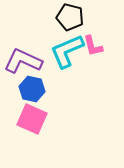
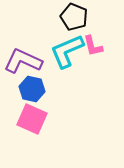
black pentagon: moved 4 px right; rotated 8 degrees clockwise
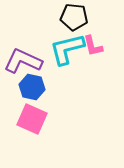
black pentagon: rotated 16 degrees counterclockwise
cyan L-shape: moved 2 px up; rotated 9 degrees clockwise
blue hexagon: moved 2 px up
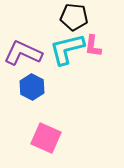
pink L-shape: rotated 20 degrees clockwise
purple L-shape: moved 8 px up
blue hexagon: rotated 15 degrees clockwise
pink square: moved 14 px right, 19 px down
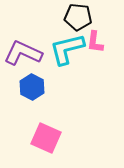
black pentagon: moved 4 px right
pink L-shape: moved 2 px right, 4 px up
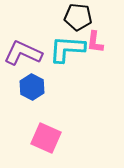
cyan L-shape: rotated 18 degrees clockwise
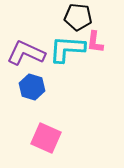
purple L-shape: moved 3 px right
blue hexagon: rotated 10 degrees counterclockwise
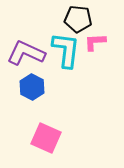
black pentagon: moved 2 px down
pink L-shape: rotated 80 degrees clockwise
cyan L-shape: moved 1 px left, 1 px down; rotated 93 degrees clockwise
blue hexagon: rotated 10 degrees clockwise
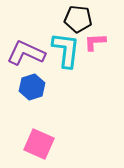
blue hexagon: rotated 15 degrees clockwise
pink square: moved 7 px left, 6 px down
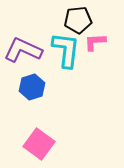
black pentagon: moved 1 px down; rotated 12 degrees counterclockwise
purple L-shape: moved 3 px left, 3 px up
pink square: rotated 12 degrees clockwise
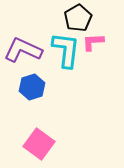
black pentagon: moved 2 px up; rotated 24 degrees counterclockwise
pink L-shape: moved 2 px left
